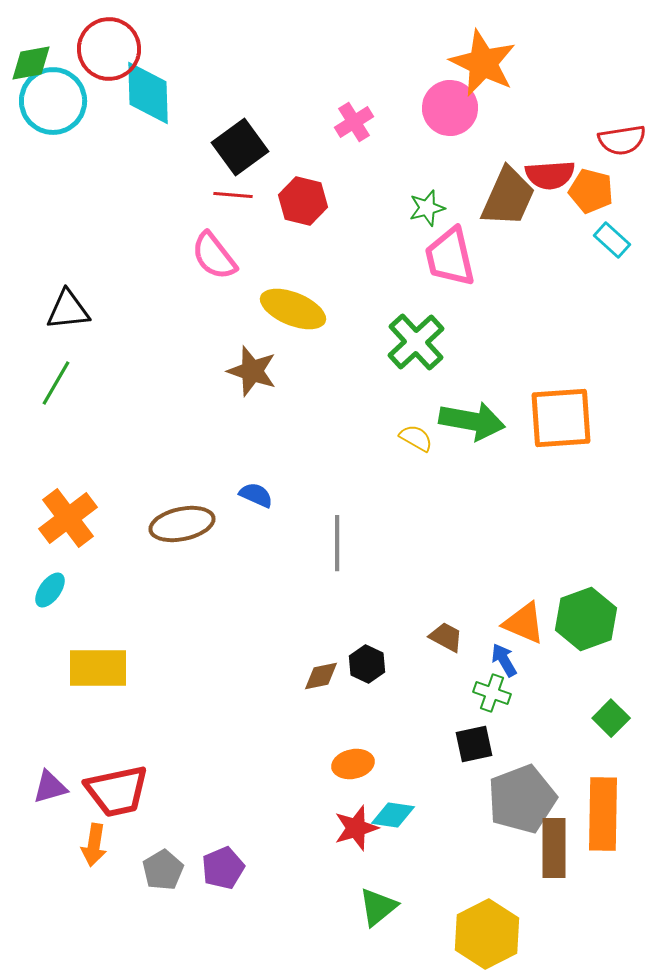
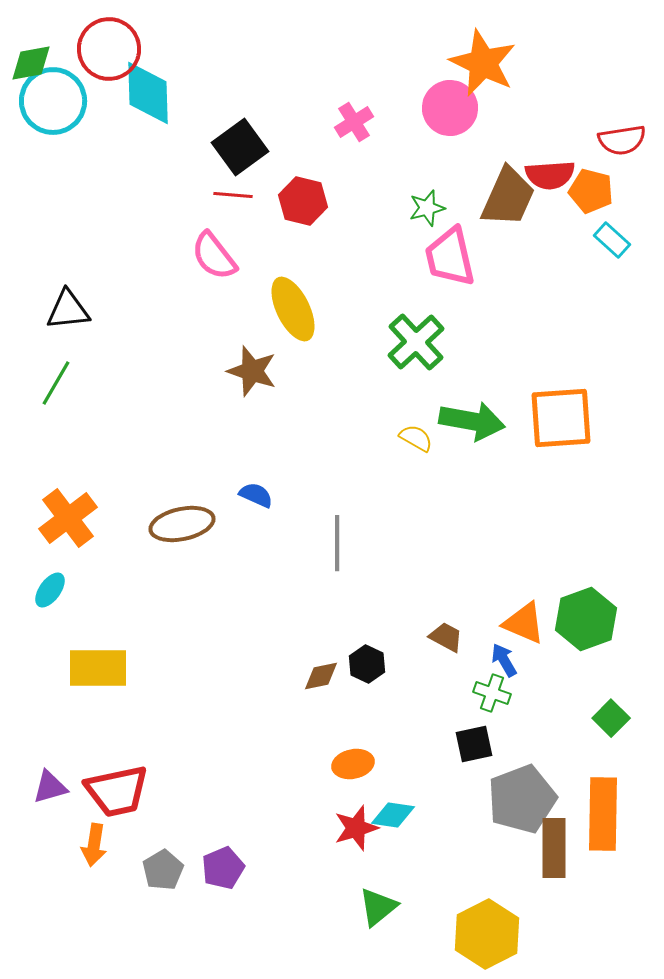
yellow ellipse at (293, 309): rotated 42 degrees clockwise
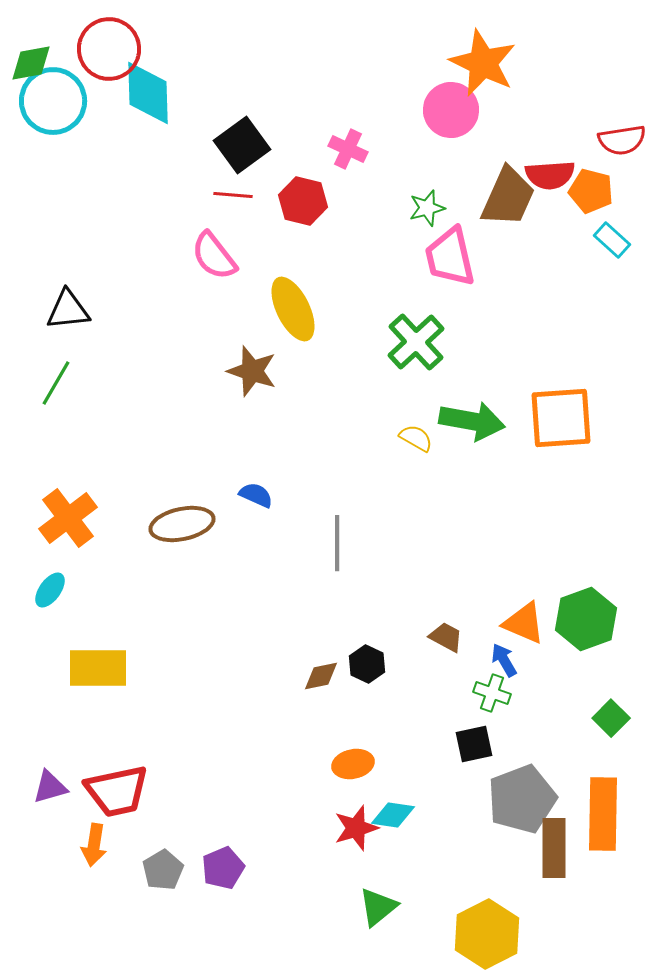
pink circle at (450, 108): moved 1 px right, 2 px down
pink cross at (354, 122): moved 6 px left, 27 px down; rotated 33 degrees counterclockwise
black square at (240, 147): moved 2 px right, 2 px up
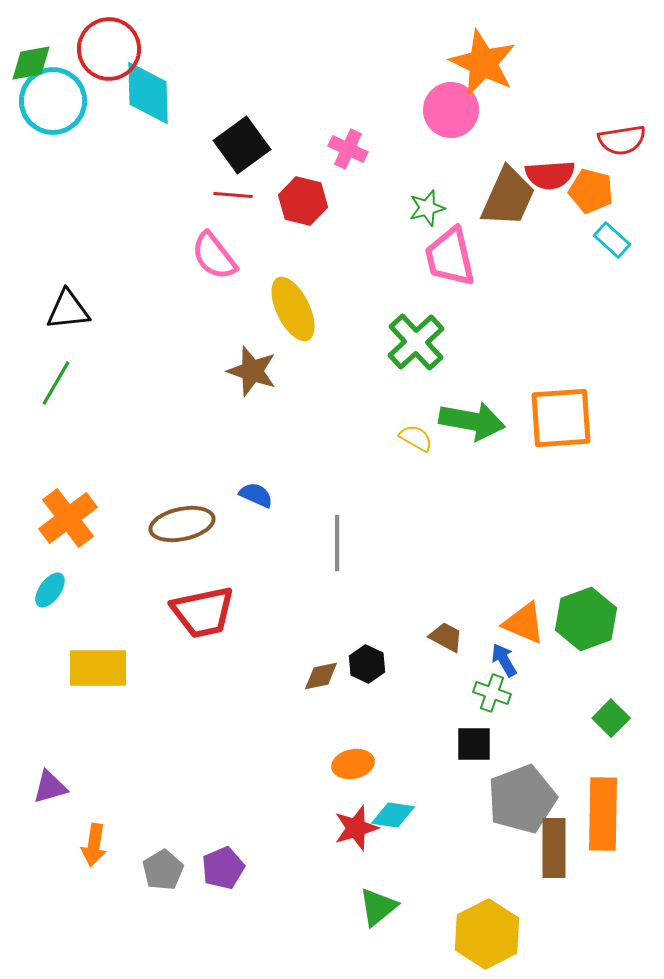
black square at (474, 744): rotated 12 degrees clockwise
red trapezoid at (117, 791): moved 86 px right, 179 px up
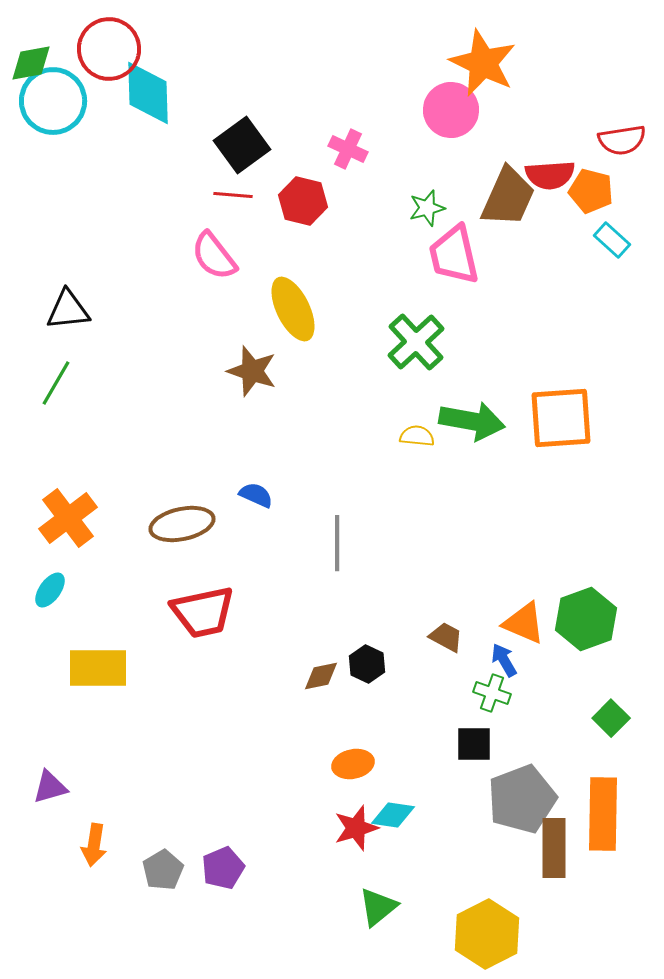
pink trapezoid at (450, 257): moved 4 px right, 2 px up
yellow semicircle at (416, 438): moved 1 px right, 2 px up; rotated 24 degrees counterclockwise
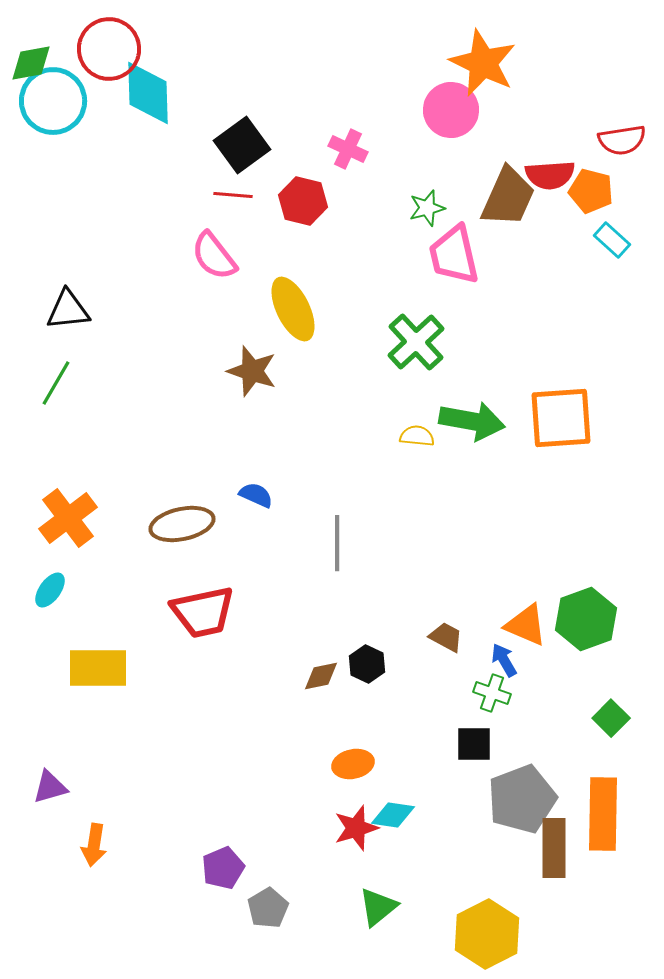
orange triangle at (524, 623): moved 2 px right, 2 px down
gray pentagon at (163, 870): moved 105 px right, 38 px down
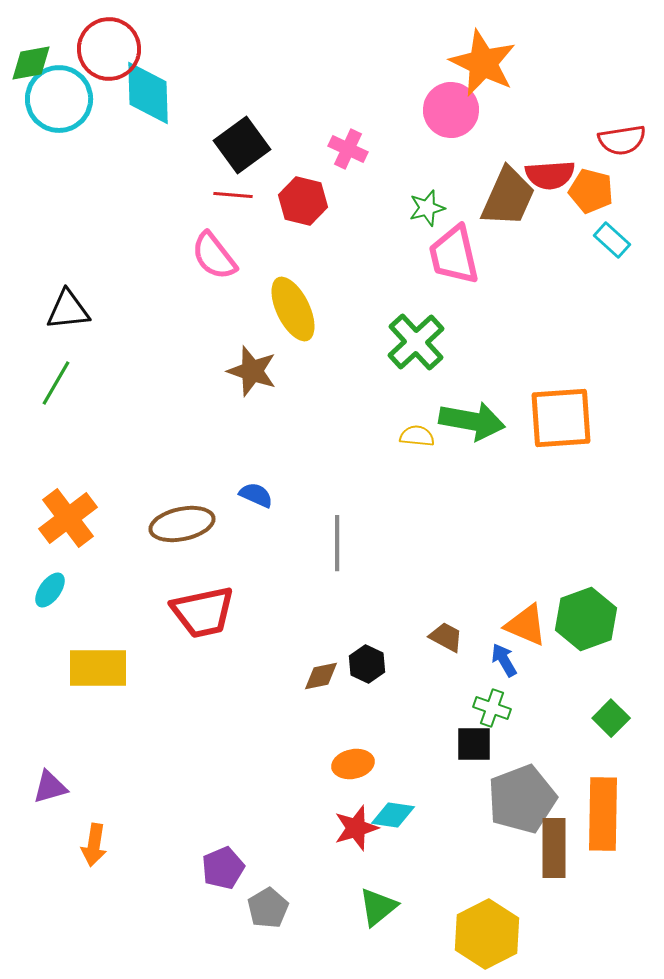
cyan circle at (53, 101): moved 6 px right, 2 px up
green cross at (492, 693): moved 15 px down
